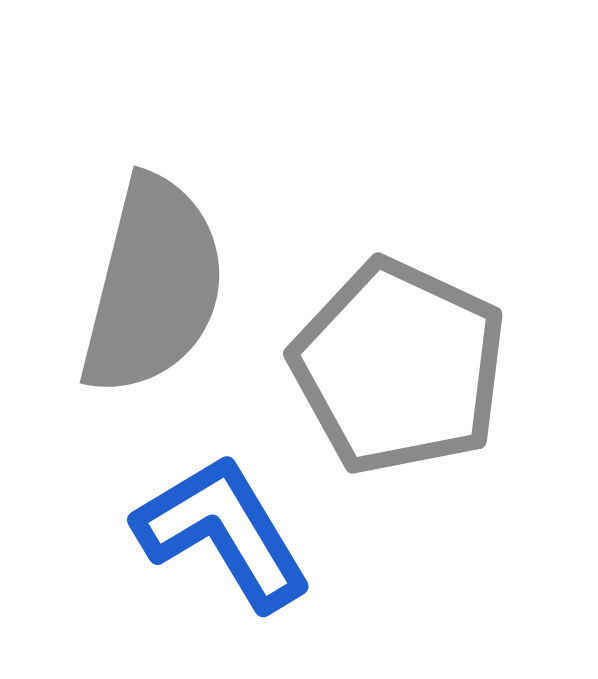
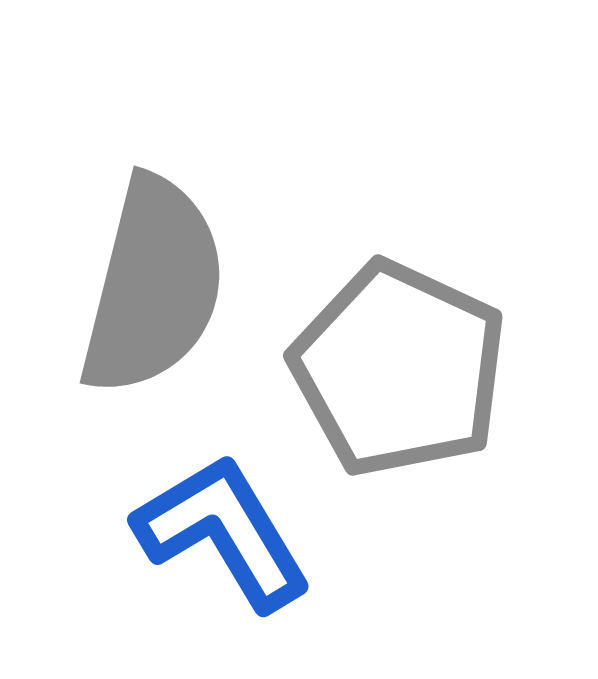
gray pentagon: moved 2 px down
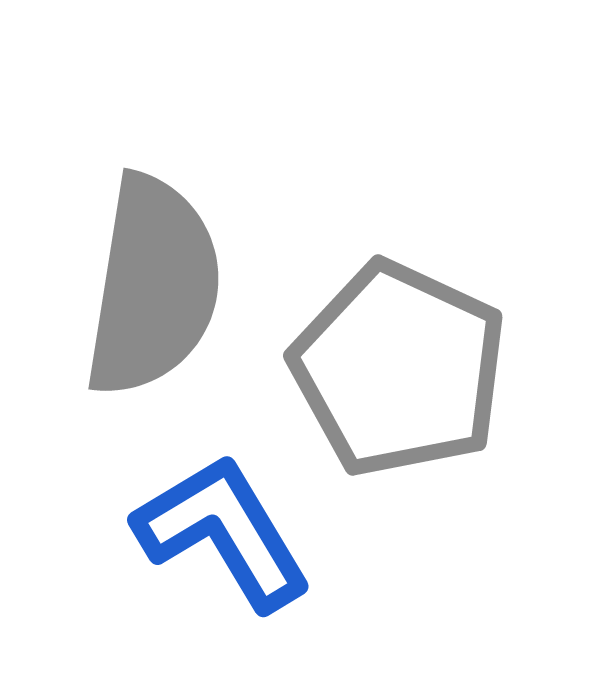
gray semicircle: rotated 5 degrees counterclockwise
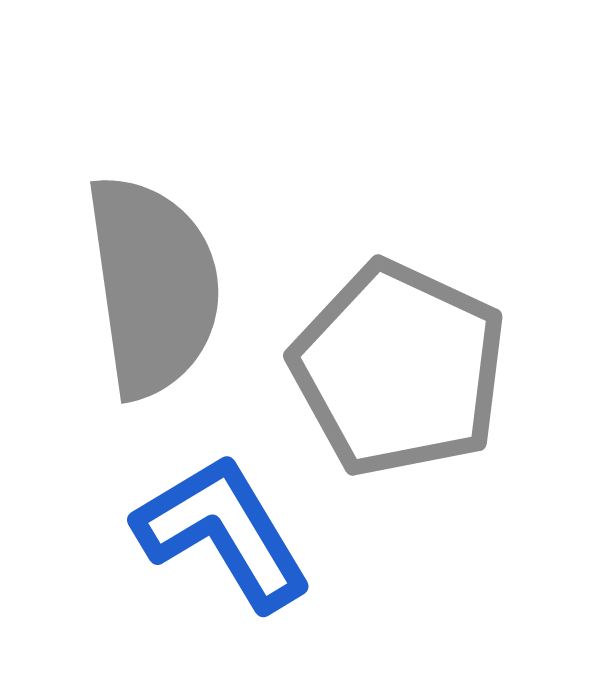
gray semicircle: rotated 17 degrees counterclockwise
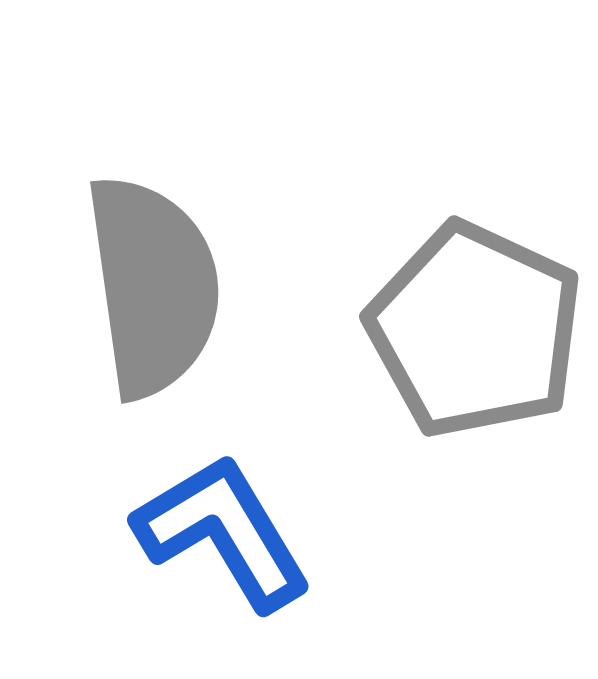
gray pentagon: moved 76 px right, 39 px up
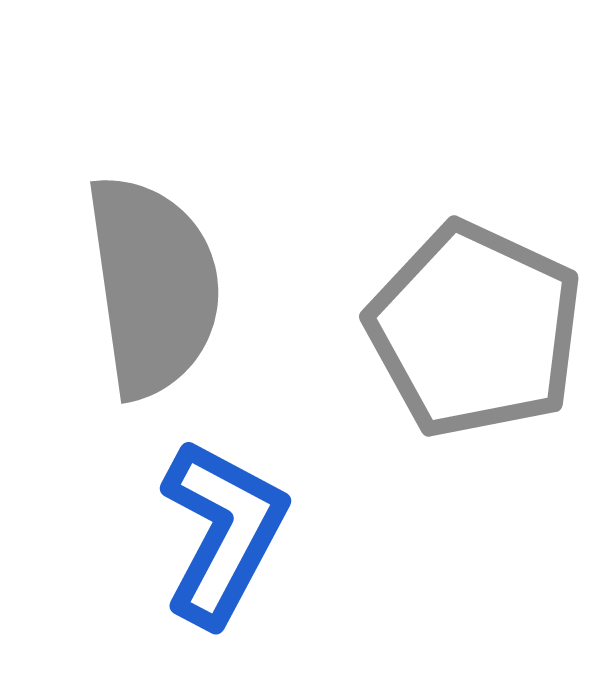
blue L-shape: rotated 59 degrees clockwise
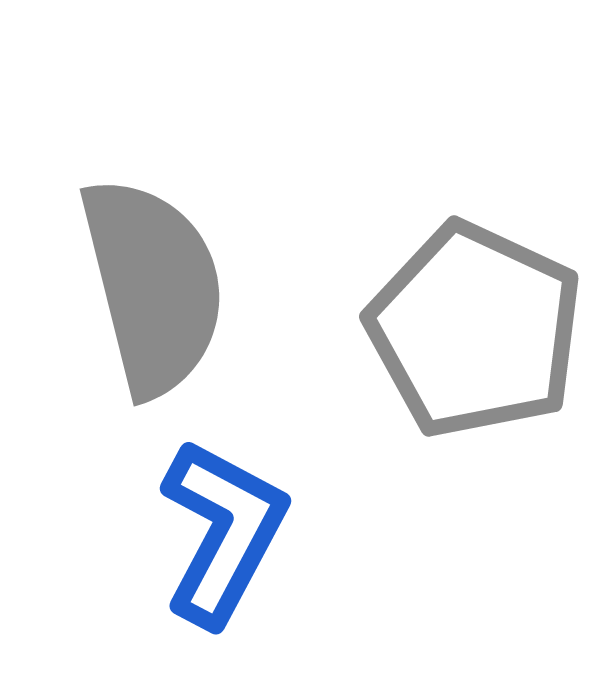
gray semicircle: rotated 6 degrees counterclockwise
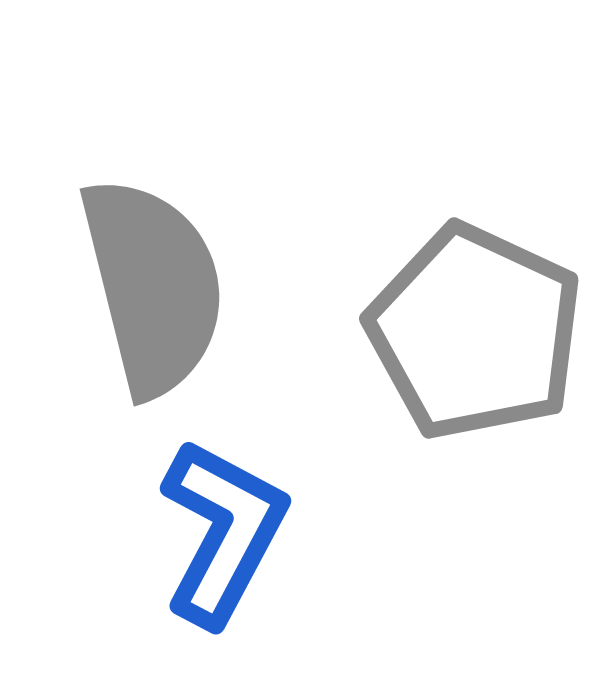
gray pentagon: moved 2 px down
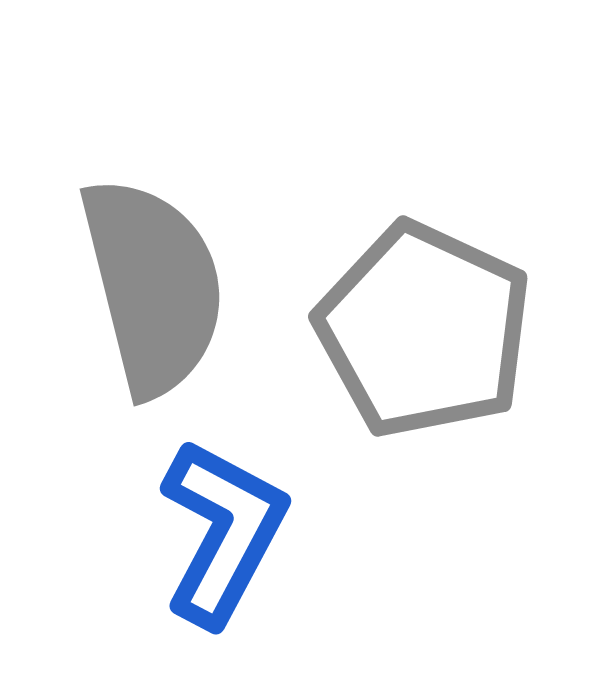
gray pentagon: moved 51 px left, 2 px up
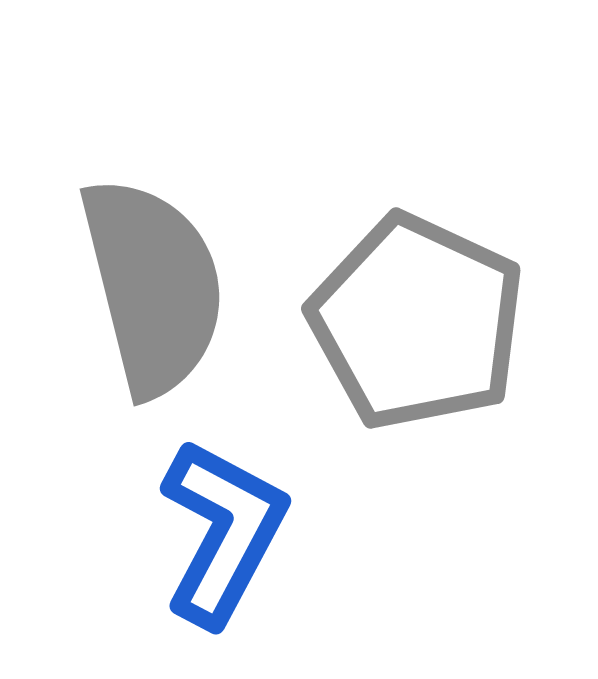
gray pentagon: moved 7 px left, 8 px up
